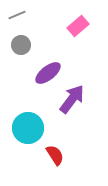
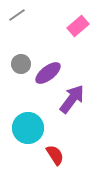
gray line: rotated 12 degrees counterclockwise
gray circle: moved 19 px down
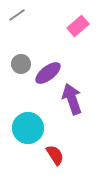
purple arrow: rotated 56 degrees counterclockwise
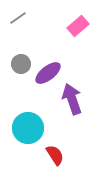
gray line: moved 1 px right, 3 px down
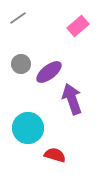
purple ellipse: moved 1 px right, 1 px up
red semicircle: rotated 40 degrees counterclockwise
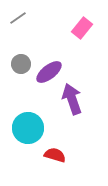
pink rectangle: moved 4 px right, 2 px down; rotated 10 degrees counterclockwise
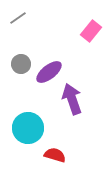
pink rectangle: moved 9 px right, 3 px down
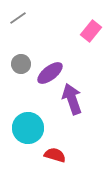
purple ellipse: moved 1 px right, 1 px down
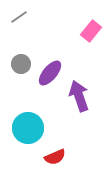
gray line: moved 1 px right, 1 px up
purple ellipse: rotated 12 degrees counterclockwise
purple arrow: moved 7 px right, 3 px up
red semicircle: moved 2 px down; rotated 140 degrees clockwise
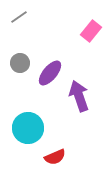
gray circle: moved 1 px left, 1 px up
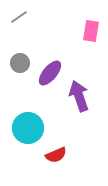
pink rectangle: rotated 30 degrees counterclockwise
red semicircle: moved 1 px right, 2 px up
